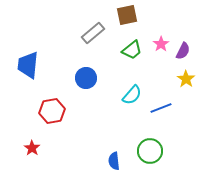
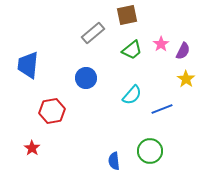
blue line: moved 1 px right, 1 px down
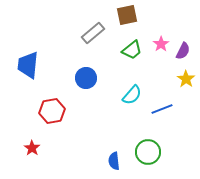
green circle: moved 2 px left, 1 px down
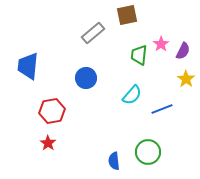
green trapezoid: moved 7 px right, 5 px down; rotated 135 degrees clockwise
blue trapezoid: moved 1 px down
red star: moved 16 px right, 5 px up
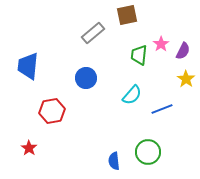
red star: moved 19 px left, 5 px down
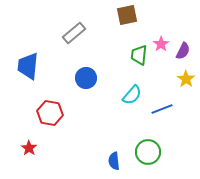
gray rectangle: moved 19 px left
red hexagon: moved 2 px left, 2 px down; rotated 20 degrees clockwise
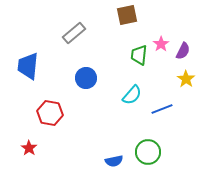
blue semicircle: rotated 96 degrees counterclockwise
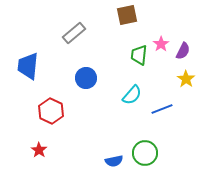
red hexagon: moved 1 px right, 2 px up; rotated 15 degrees clockwise
red star: moved 10 px right, 2 px down
green circle: moved 3 px left, 1 px down
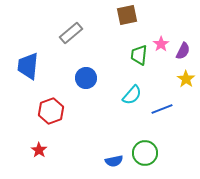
gray rectangle: moved 3 px left
red hexagon: rotated 15 degrees clockwise
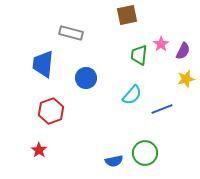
gray rectangle: rotated 55 degrees clockwise
blue trapezoid: moved 15 px right, 2 px up
yellow star: rotated 24 degrees clockwise
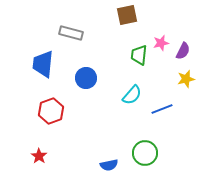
pink star: moved 1 px up; rotated 21 degrees clockwise
red star: moved 6 px down
blue semicircle: moved 5 px left, 4 px down
